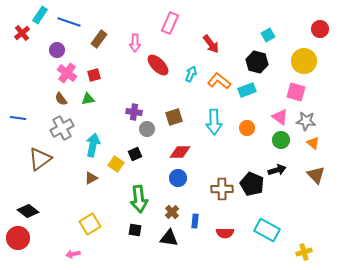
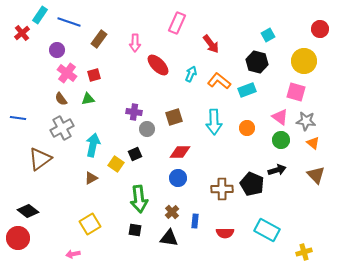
pink rectangle at (170, 23): moved 7 px right
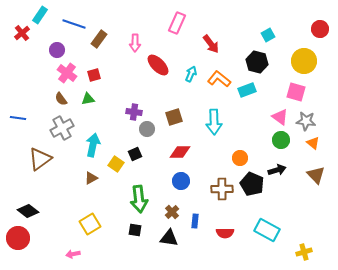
blue line at (69, 22): moved 5 px right, 2 px down
orange L-shape at (219, 81): moved 2 px up
orange circle at (247, 128): moved 7 px left, 30 px down
blue circle at (178, 178): moved 3 px right, 3 px down
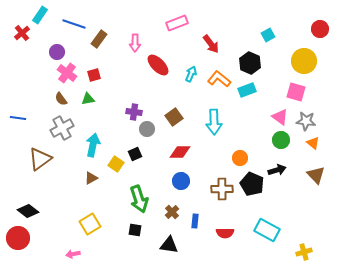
pink rectangle at (177, 23): rotated 45 degrees clockwise
purple circle at (57, 50): moved 2 px down
black hexagon at (257, 62): moved 7 px left, 1 px down; rotated 10 degrees clockwise
brown square at (174, 117): rotated 18 degrees counterclockwise
green arrow at (139, 199): rotated 12 degrees counterclockwise
black triangle at (169, 238): moved 7 px down
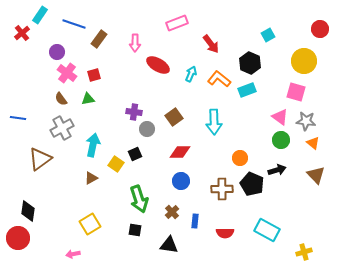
red ellipse at (158, 65): rotated 15 degrees counterclockwise
black diamond at (28, 211): rotated 60 degrees clockwise
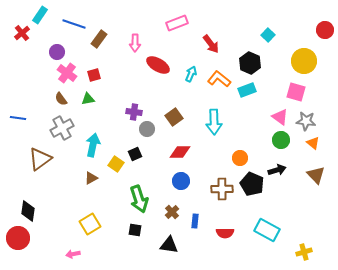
red circle at (320, 29): moved 5 px right, 1 px down
cyan square at (268, 35): rotated 16 degrees counterclockwise
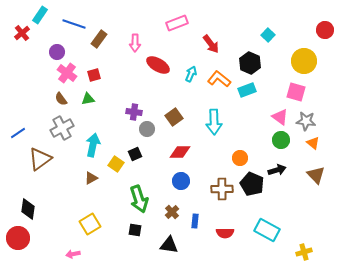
blue line at (18, 118): moved 15 px down; rotated 42 degrees counterclockwise
black diamond at (28, 211): moved 2 px up
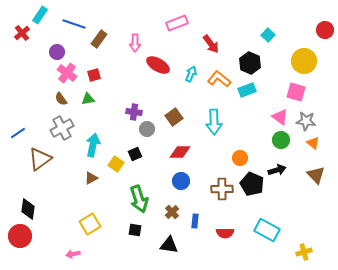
red circle at (18, 238): moved 2 px right, 2 px up
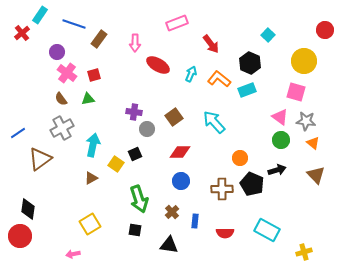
cyan arrow at (214, 122): rotated 140 degrees clockwise
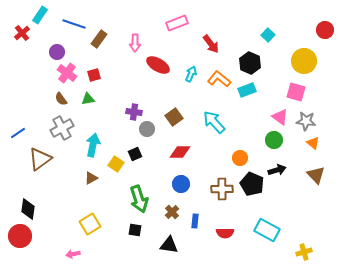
green circle at (281, 140): moved 7 px left
blue circle at (181, 181): moved 3 px down
